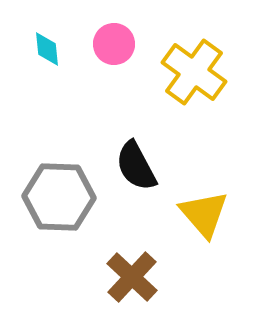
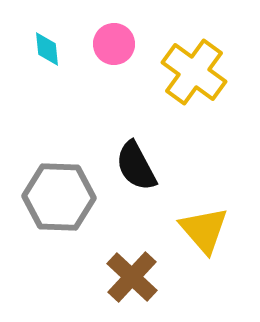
yellow triangle: moved 16 px down
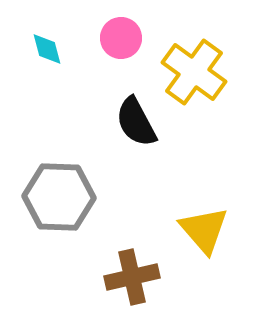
pink circle: moved 7 px right, 6 px up
cyan diamond: rotated 9 degrees counterclockwise
black semicircle: moved 44 px up
brown cross: rotated 34 degrees clockwise
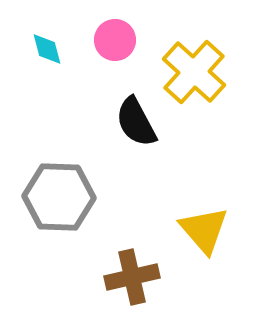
pink circle: moved 6 px left, 2 px down
yellow cross: rotated 6 degrees clockwise
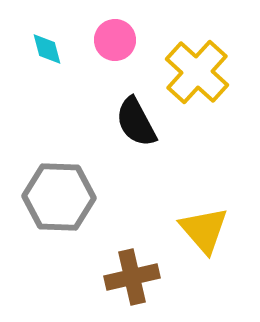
yellow cross: moved 3 px right
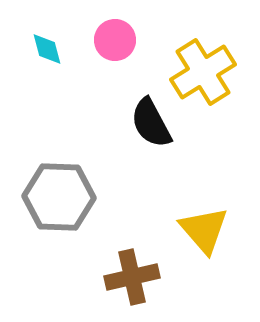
yellow cross: moved 6 px right; rotated 16 degrees clockwise
black semicircle: moved 15 px right, 1 px down
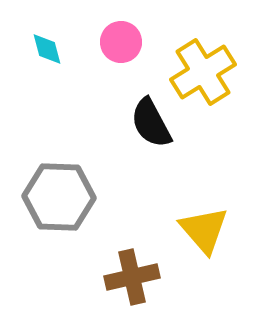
pink circle: moved 6 px right, 2 px down
